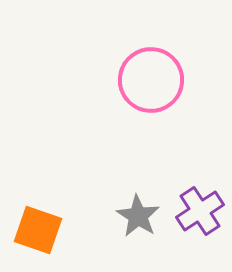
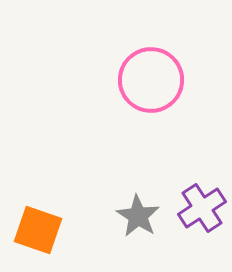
purple cross: moved 2 px right, 3 px up
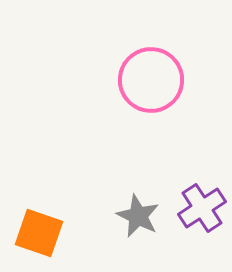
gray star: rotated 6 degrees counterclockwise
orange square: moved 1 px right, 3 px down
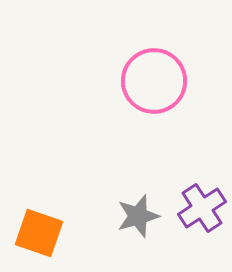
pink circle: moved 3 px right, 1 px down
gray star: rotated 30 degrees clockwise
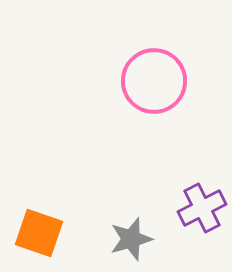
purple cross: rotated 6 degrees clockwise
gray star: moved 7 px left, 23 px down
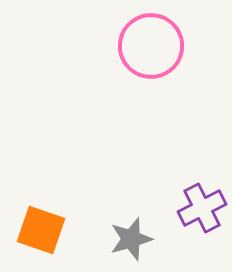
pink circle: moved 3 px left, 35 px up
orange square: moved 2 px right, 3 px up
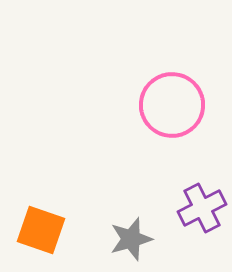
pink circle: moved 21 px right, 59 px down
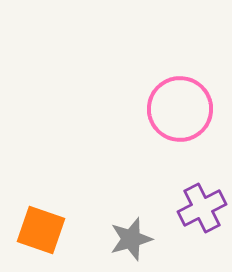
pink circle: moved 8 px right, 4 px down
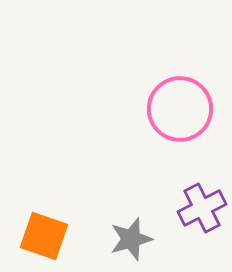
orange square: moved 3 px right, 6 px down
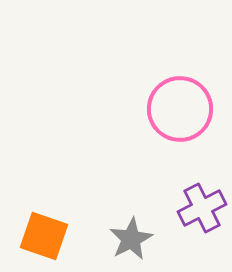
gray star: rotated 12 degrees counterclockwise
